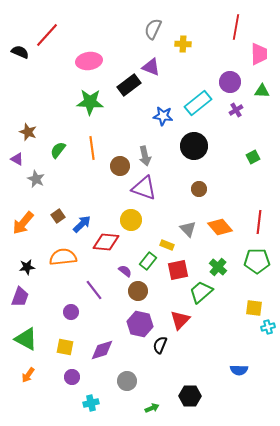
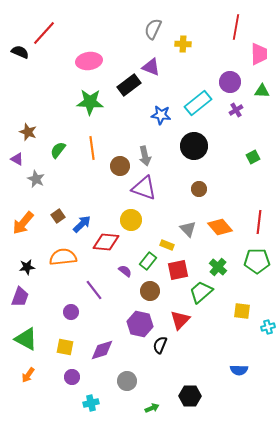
red line at (47, 35): moved 3 px left, 2 px up
blue star at (163, 116): moved 2 px left, 1 px up
brown circle at (138, 291): moved 12 px right
yellow square at (254, 308): moved 12 px left, 3 px down
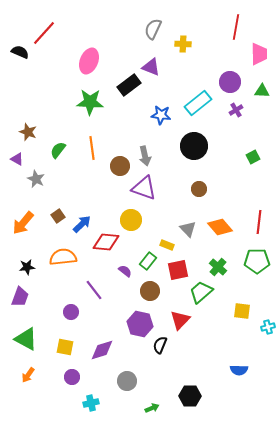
pink ellipse at (89, 61): rotated 60 degrees counterclockwise
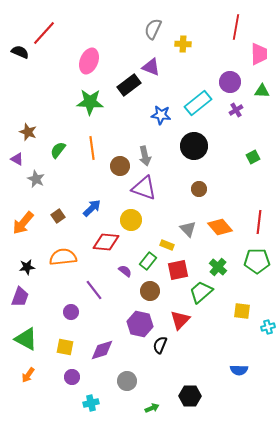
blue arrow at (82, 224): moved 10 px right, 16 px up
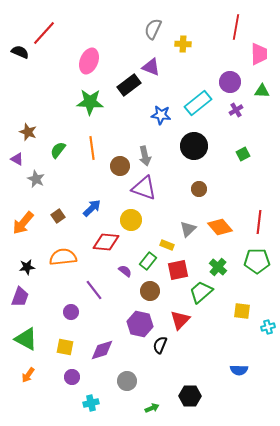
green square at (253, 157): moved 10 px left, 3 px up
gray triangle at (188, 229): rotated 30 degrees clockwise
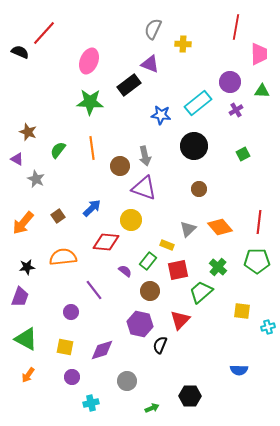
purple triangle at (151, 67): moved 1 px left, 3 px up
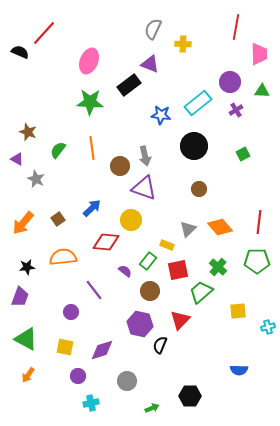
brown square at (58, 216): moved 3 px down
yellow square at (242, 311): moved 4 px left; rotated 12 degrees counterclockwise
purple circle at (72, 377): moved 6 px right, 1 px up
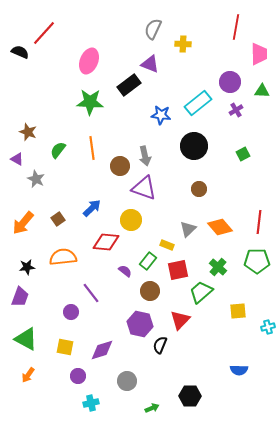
purple line at (94, 290): moved 3 px left, 3 px down
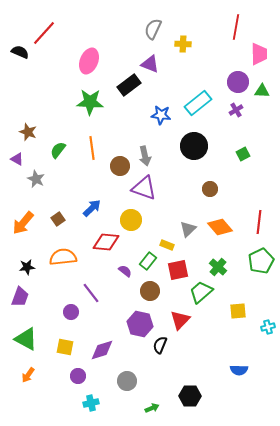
purple circle at (230, 82): moved 8 px right
brown circle at (199, 189): moved 11 px right
green pentagon at (257, 261): moved 4 px right; rotated 25 degrees counterclockwise
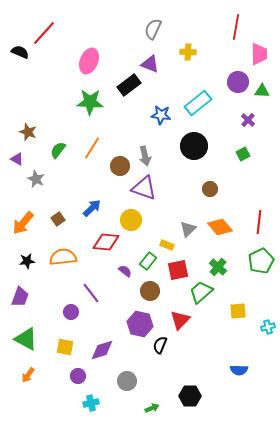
yellow cross at (183, 44): moved 5 px right, 8 px down
purple cross at (236, 110): moved 12 px right, 10 px down; rotated 16 degrees counterclockwise
orange line at (92, 148): rotated 40 degrees clockwise
black star at (27, 267): moved 6 px up
